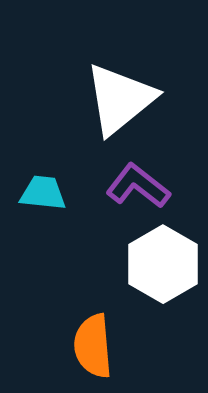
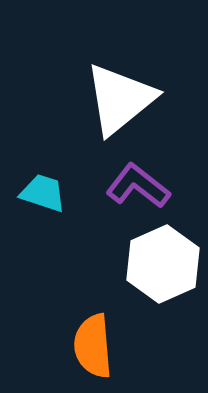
cyan trapezoid: rotated 12 degrees clockwise
white hexagon: rotated 6 degrees clockwise
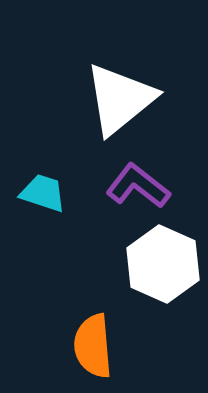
white hexagon: rotated 12 degrees counterclockwise
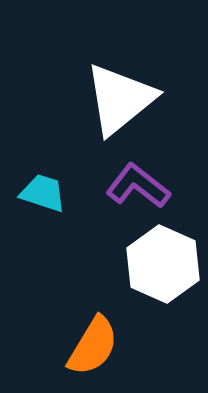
orange semicircle: rotated 144 degrees counterclockwise
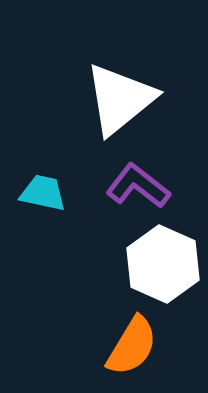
cyan trapezoid: rotated 6 degrees counterclockwise
orange semicircle: moved 39 px right
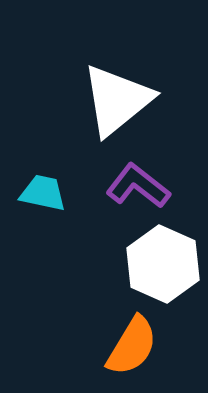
white triangle: moved 3 px left, 1 px down
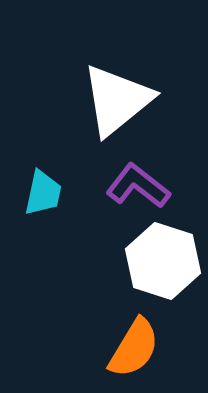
cyan trapezoid: rotated 90 degrees clockwise
white hexagon: moved 3 px up; rotated 6 degrees counterclockwise
orange semicircle: moved 2 px right, 2 px down
